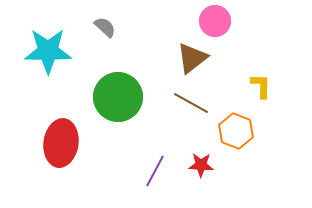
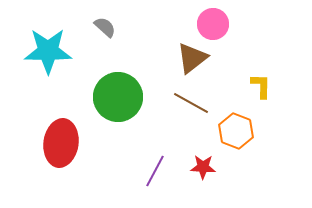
pink circle: moved 2 px left, 3 px down
red star: moved 2 px right, 2 px down
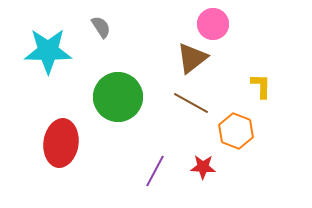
gray semicircle: moved 4 px left; rotated 15 degrees clockwise
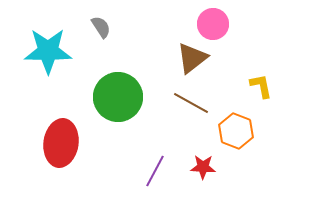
yellow L-shape: rotated 12 degrees counterclockwise
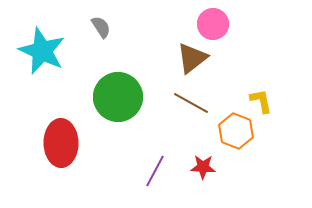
cyan star: moved 6 px left; rotated 24 degrees clockwise
yellow L-shape: moved 15 px down
red ellipse: rotated 9 degrees counterclockwise
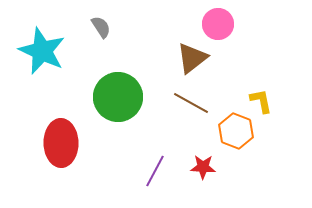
pink circle: moved 5 px right
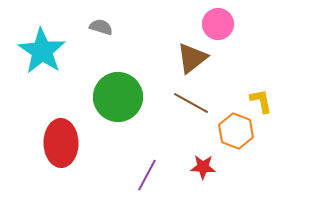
gray semicircle: rotated 40 degrees counterclockwise
cyan star: rotated 9 degrees clockwise
purple line: moved 8 px left, 4 px down
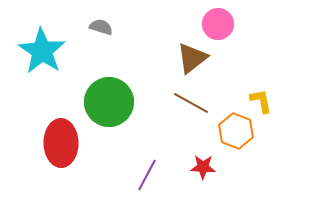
green circle: moved 9 px left, 5 px down
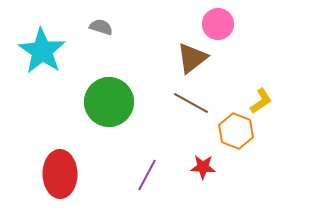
yellow L-shape: rotated 68 degrees clockwise
red ellipse: moved 1 px left, 31 px down
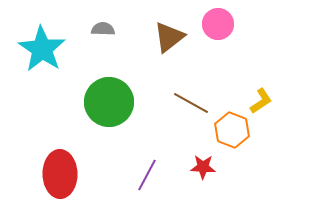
gray semicircle: moved 2 px right, 2 px down; rotated 15 degrees counterclockwise
cyan star: moved 2 px up
brown triangle: moved 23 px left, 21 px up
orange hexagon: moved 4 px left, 1 px up
